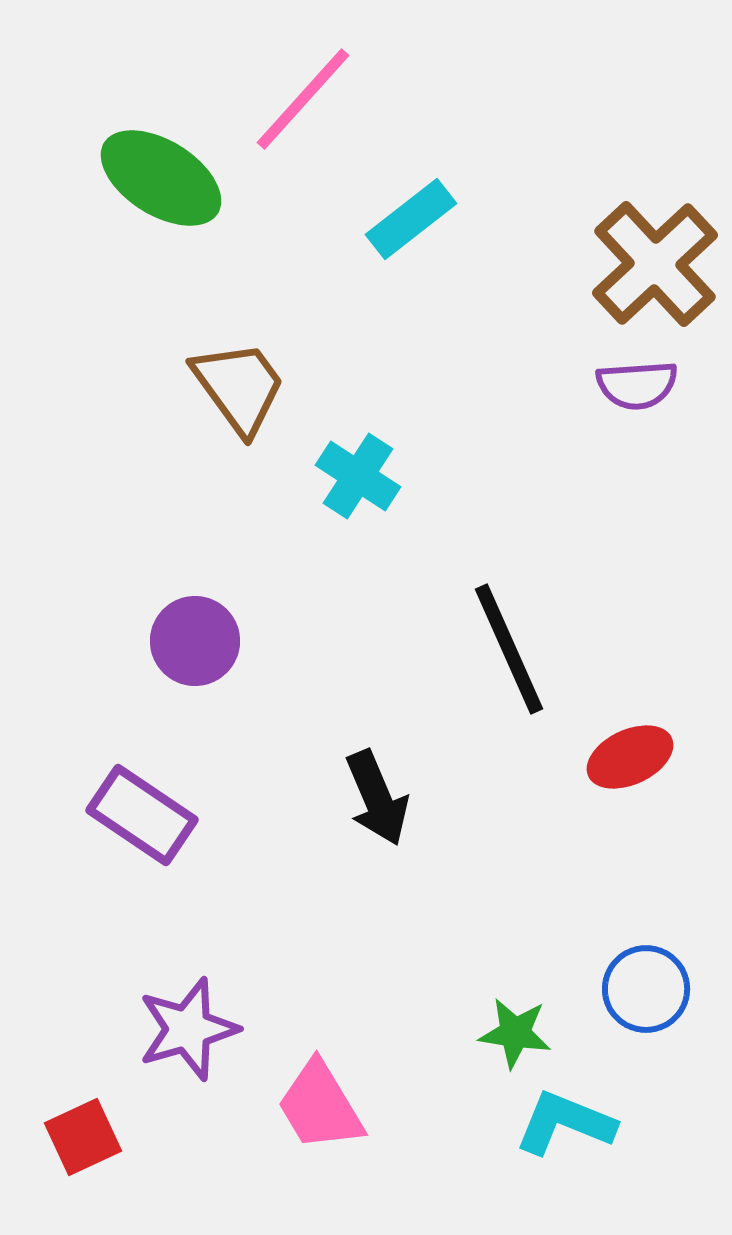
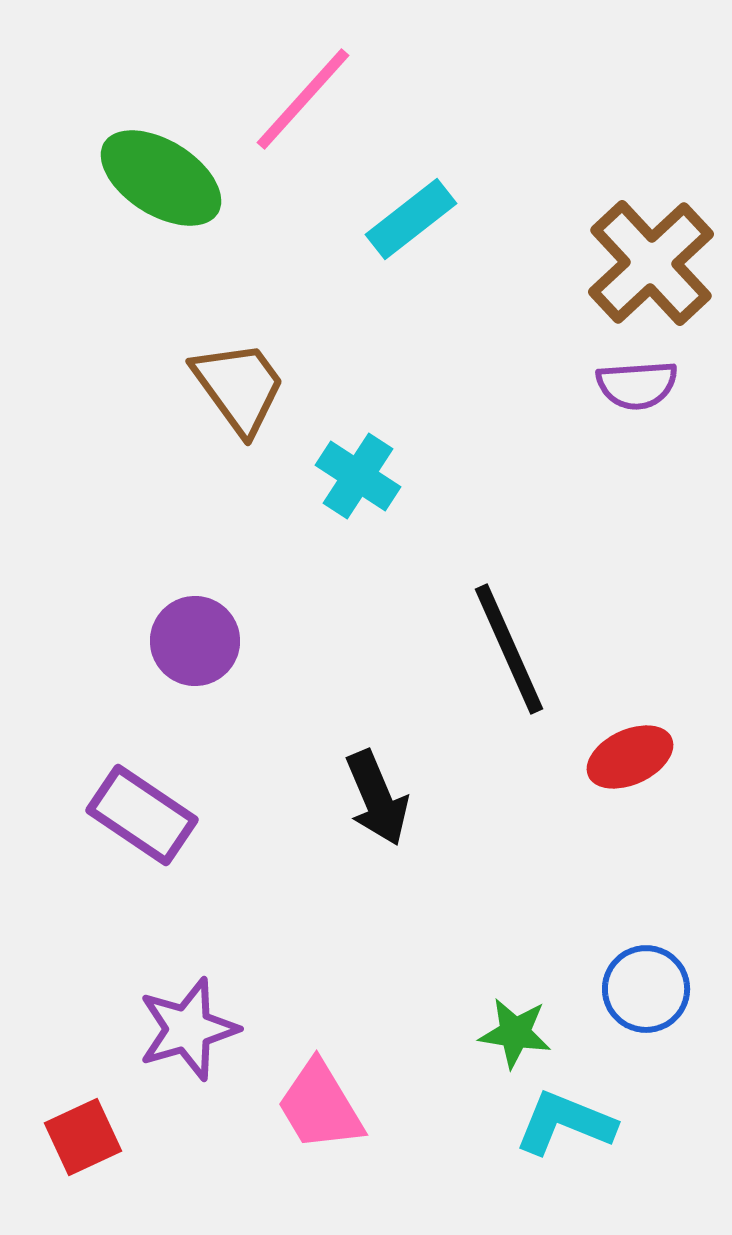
brown cross: moved 4 px left, 1 px up
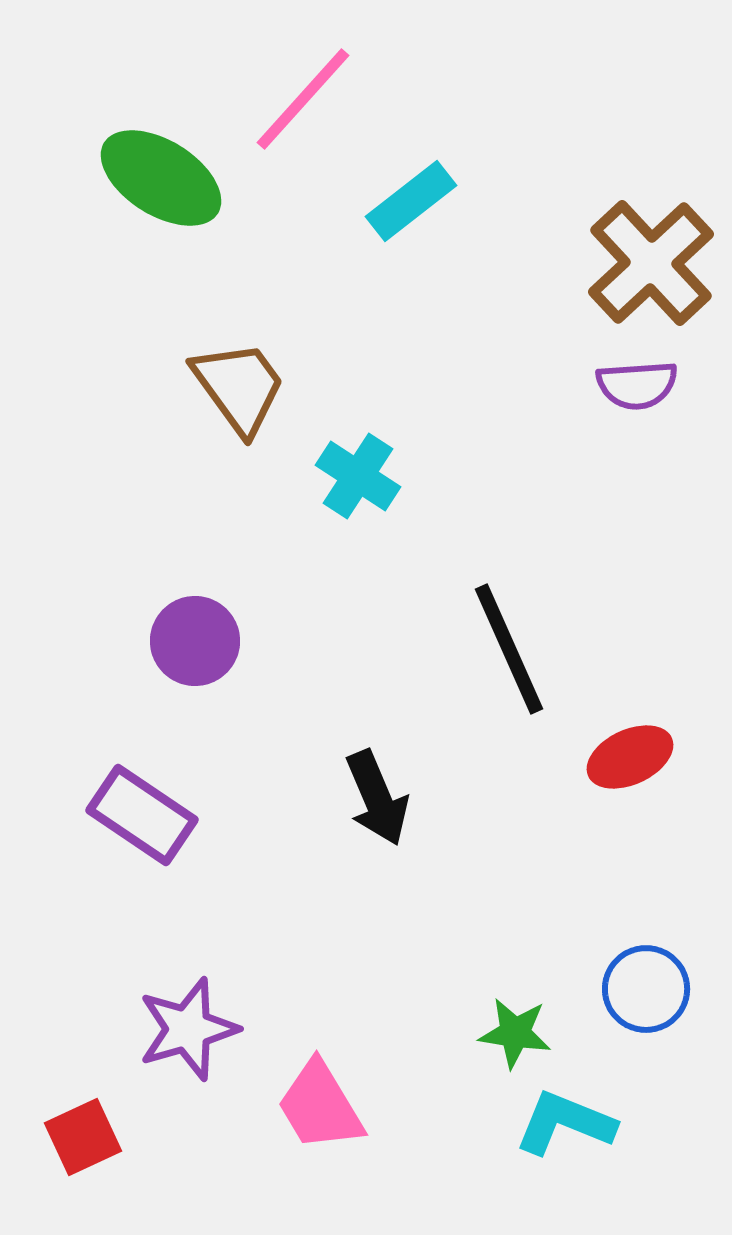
cyan rectangle: moved 18 px up
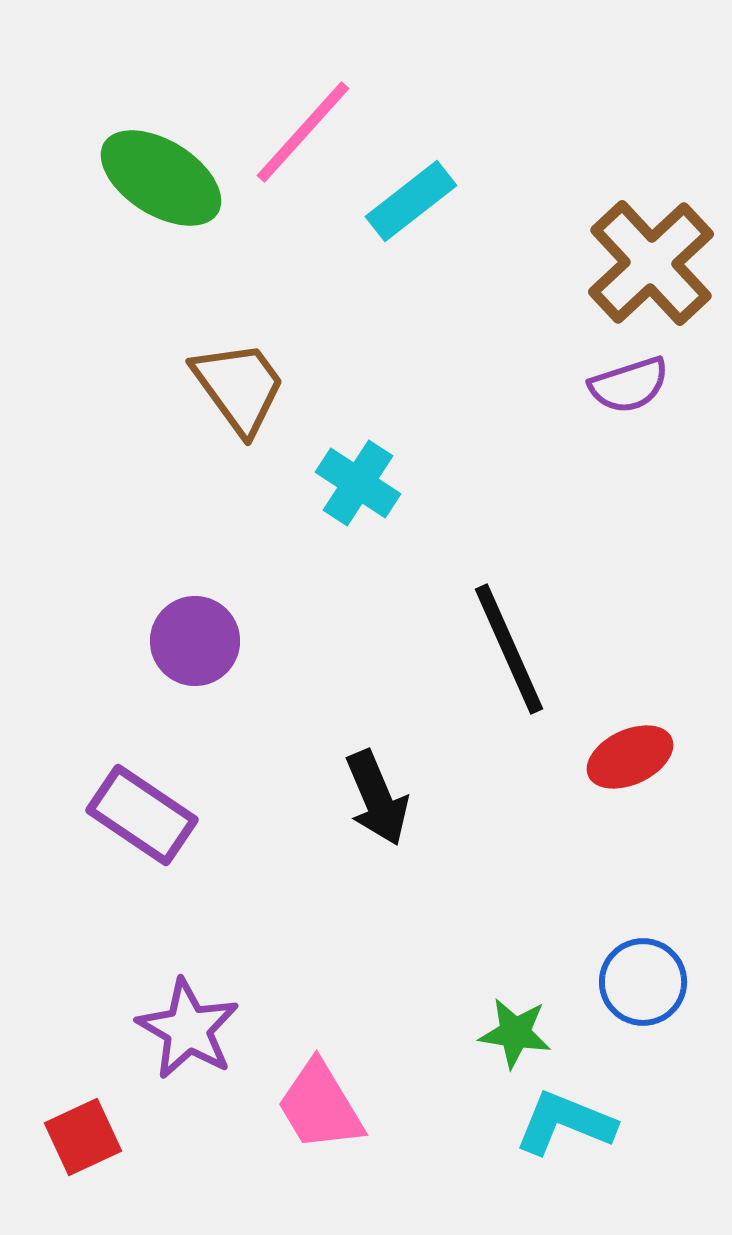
pink line: moved 33 px down
purple semicircle: moved 8 px left; rotated 14 degrees counterclockwise
cyan cross: moved 7 px down
blue circle: moved 3 px left, 7 px up
purple star: rotated 26 degrees counterclockwise
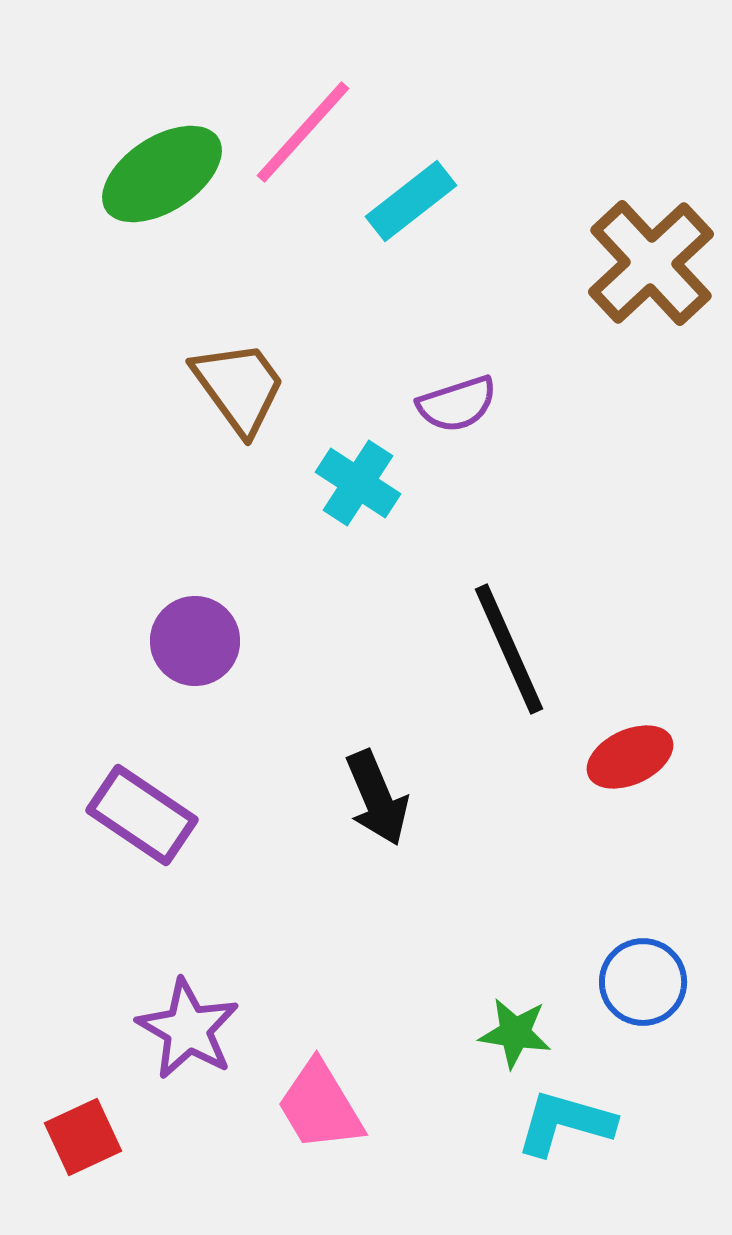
green ellipse: moved 1 px right, 4 px up; rotated 65 degrees counterclockwise
purple semicircle: moved 172 px left, 19 px down
cyan L-shape: rotated 6 degrees counterclockwise
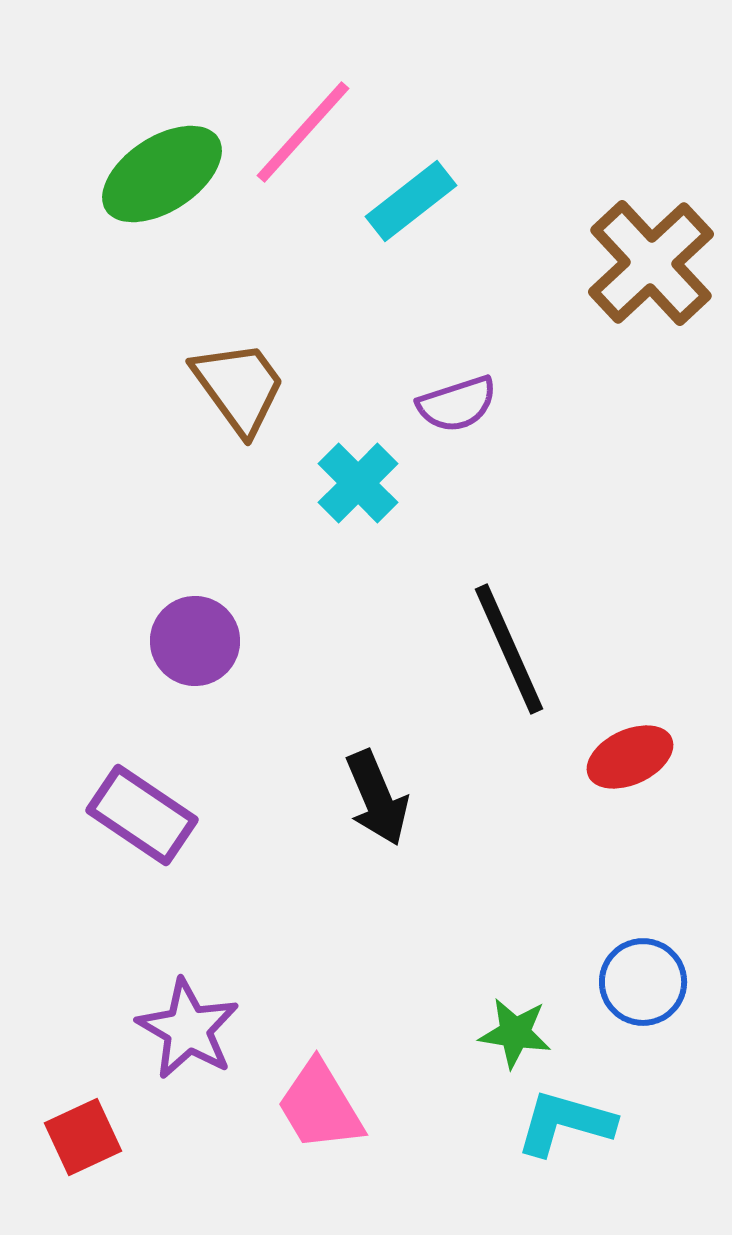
cyan cross: rotated 12 degrees clockwise
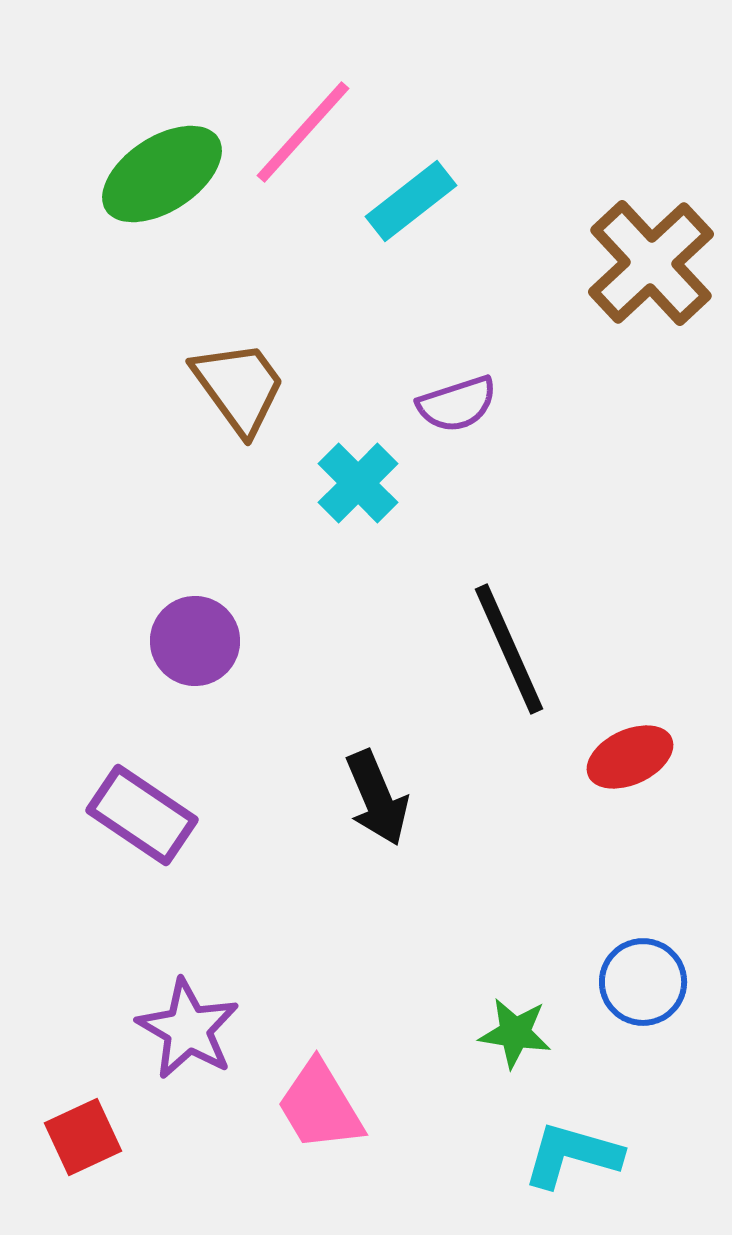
cyan L-shape: moved 7 px right, 32 px down
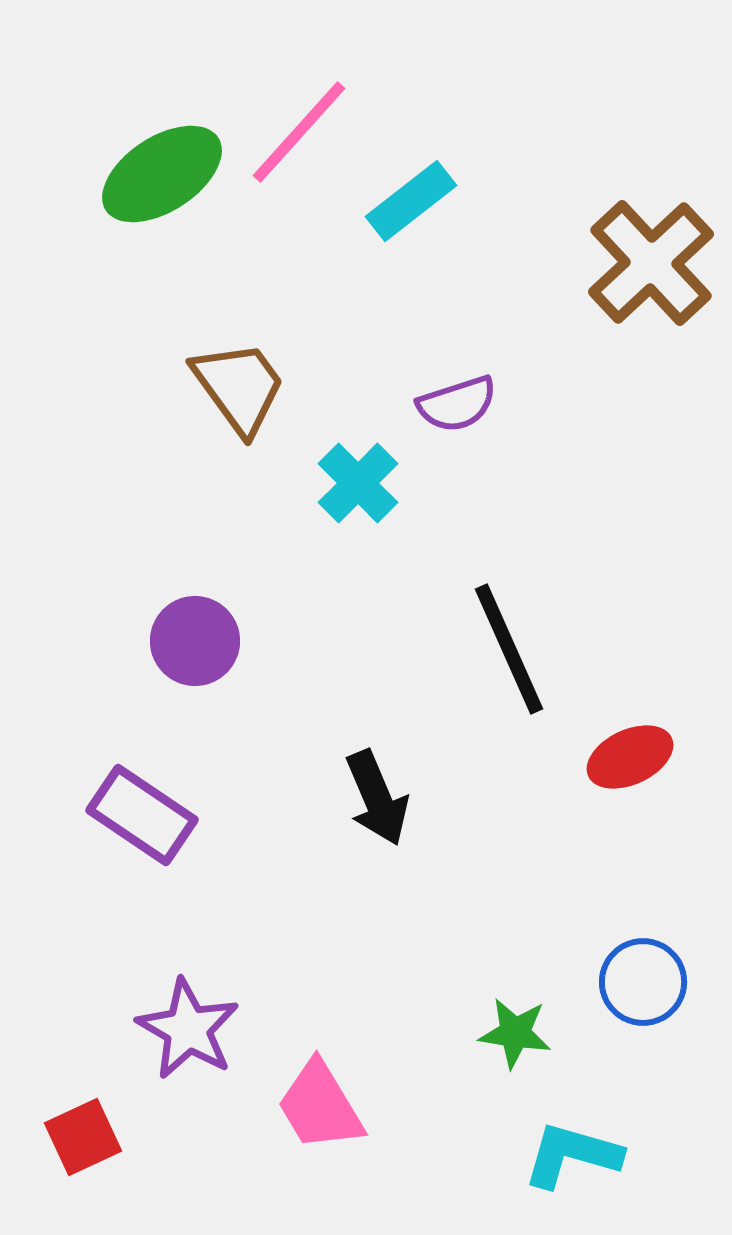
pink line: moved 4 px left
